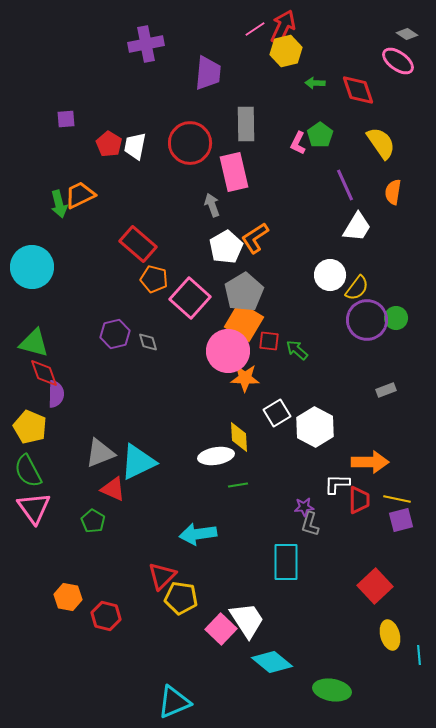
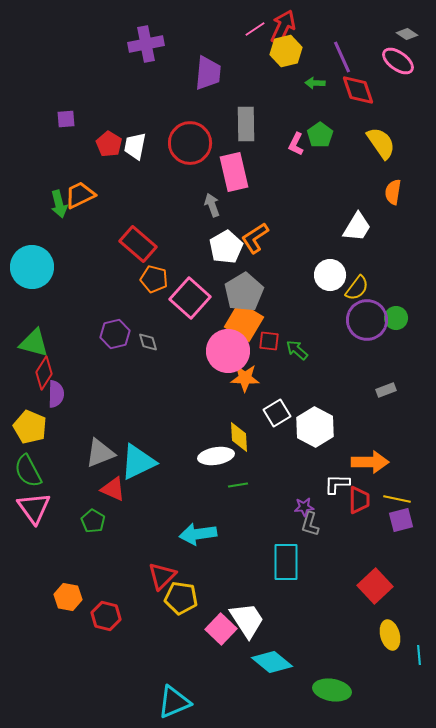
pink L-shape at (298, 143): moved 2 px left, 1 px down
purple line at (345, 185): moved 3 px left, 128 px up
red diamond at (44, 373): rotated 52 degrees clockwise
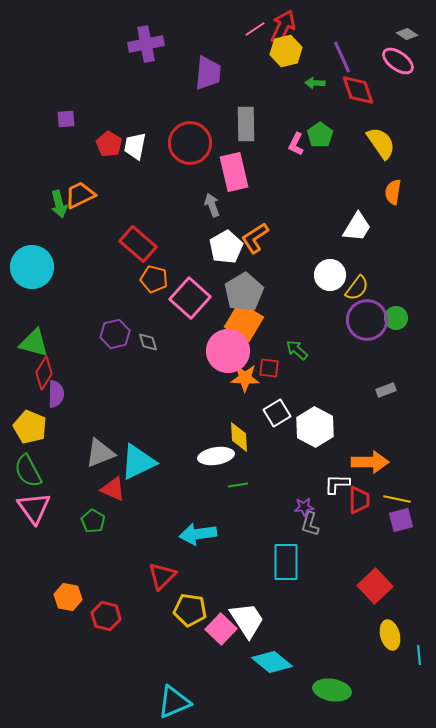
red square at (269, 341): moved 27 px down
yellow pentagon at (181, 598): moved 9 px right, 12 px down
